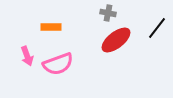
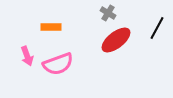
gray cross: rotated 21 degrees clockwise
black line: rotated 10 degrees counterclockwise
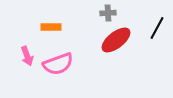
gray cross: rotated 35 degrees counterclockwise
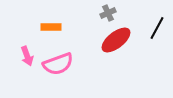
gray cross: rotated 21 degrees counterclockwise
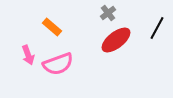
gray cross: rotated 14 degrees counterclockwise
orange rectangle: moved 1 px right; rotated 42 degrees clockwise
pink arrow: moved 1 px right, 1 px up
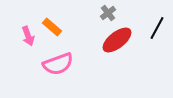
red ellipse: moved 1 px right
pink arrow: moved 19 px up
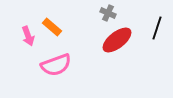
gray cross: rotated 28 degrees counterclockwise
black line: rotated 10 degrees counterclockwise
pink semicircle: moved 2 px left, 1 px down
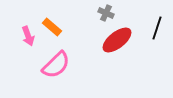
gray cross: moved 2 px left
pink semicircle: rotated 24 degrees counterclockwise
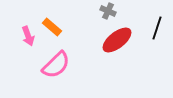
gray cross: moved 2 px right, 2 px up
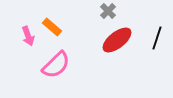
gray cross: rotated 21 degrees clockwise
black line: moved 10 px down
